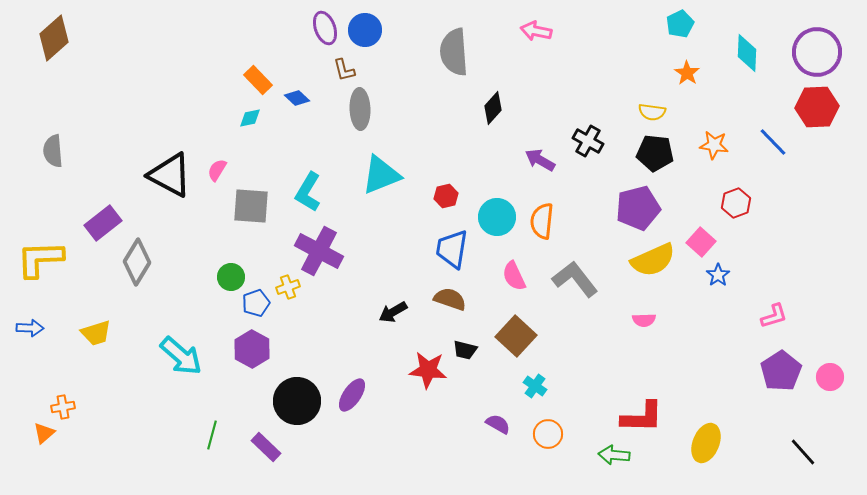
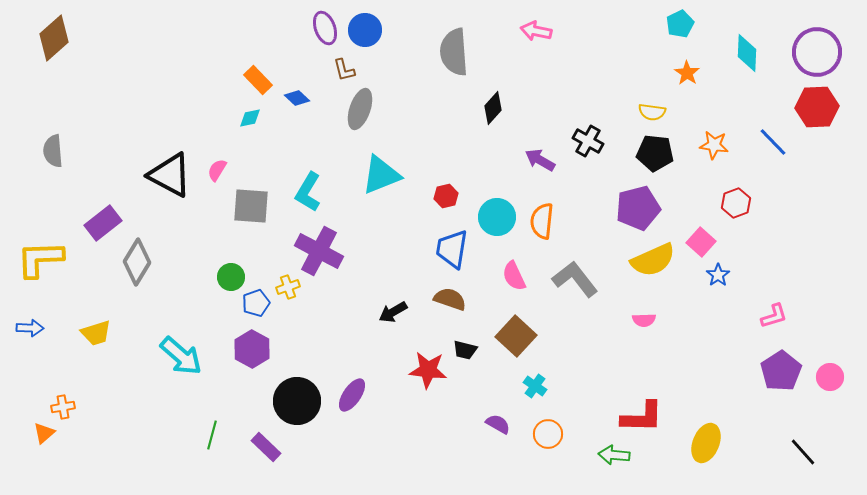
gray ellipse at (360, 109): rotated 21 degrees clockwise
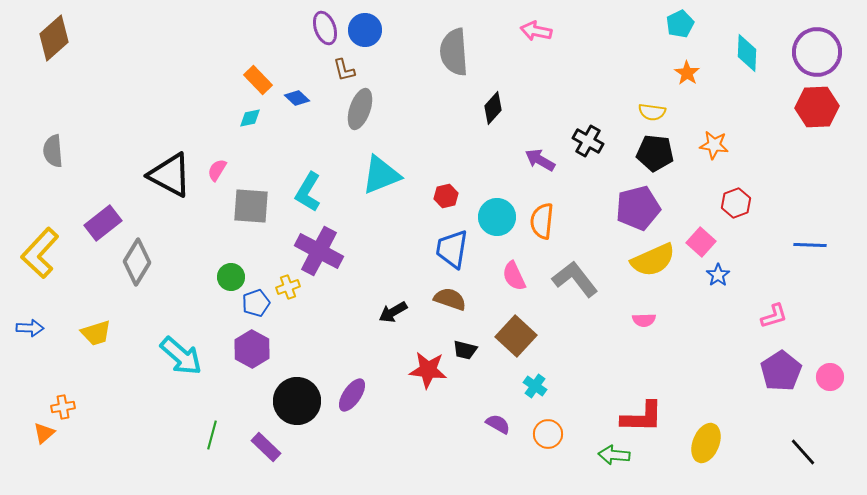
blue line at (773, 142): moved 37 px right, 103 px down; rotated 44 degrees counterclockwise
yellow L-shape at (40, 259): moved 6 px up; rotated 45 degrees counterclockwise
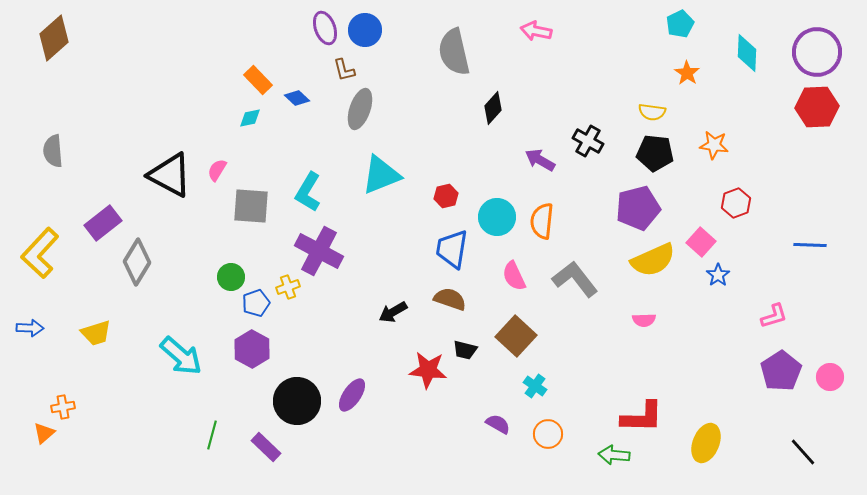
gray semicircle at (454, 52): rotated 9 degrees counterclockwise
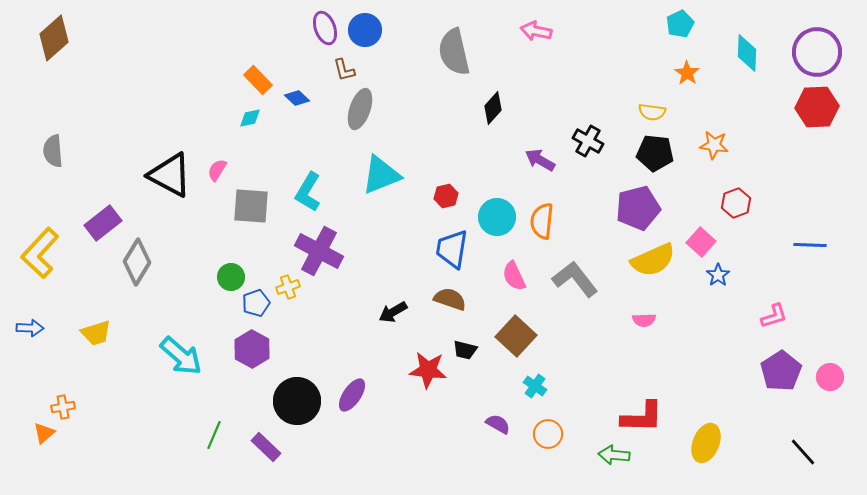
green line at (212, 435): moved 2 px right; rotated 8 degrees clockwise
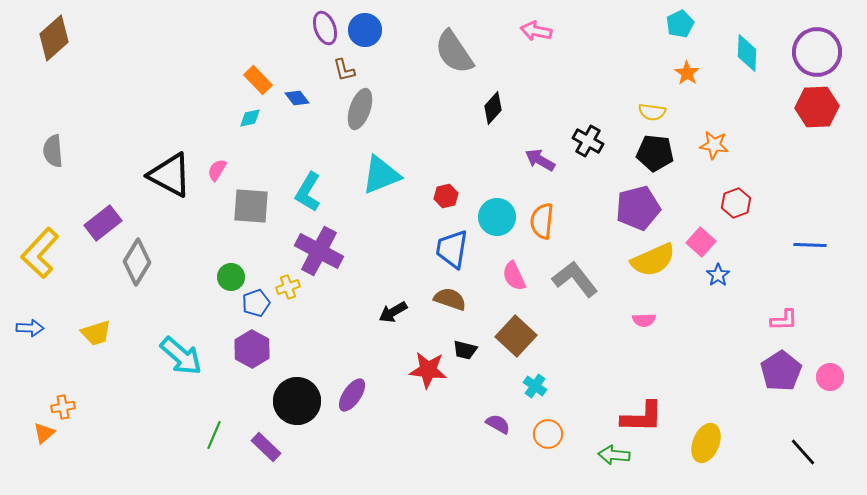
gray semicircle at (454, 52): rotated 21 degrees counterclockwise
blue diamond at (297, 98): rotated 10 degrees clockwise
pink L-shape at (774, 316): moved 10 px right, 4 px down; rotated 16 degrees clockwise
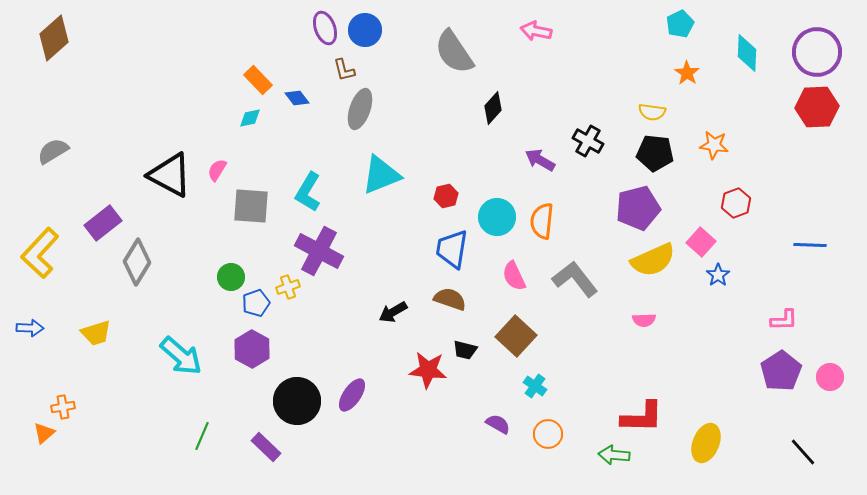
gray semicircle at (53, 151): rotated 64 degrees clockwise
green line at (214, 435): moved 12 px left, 1 px down
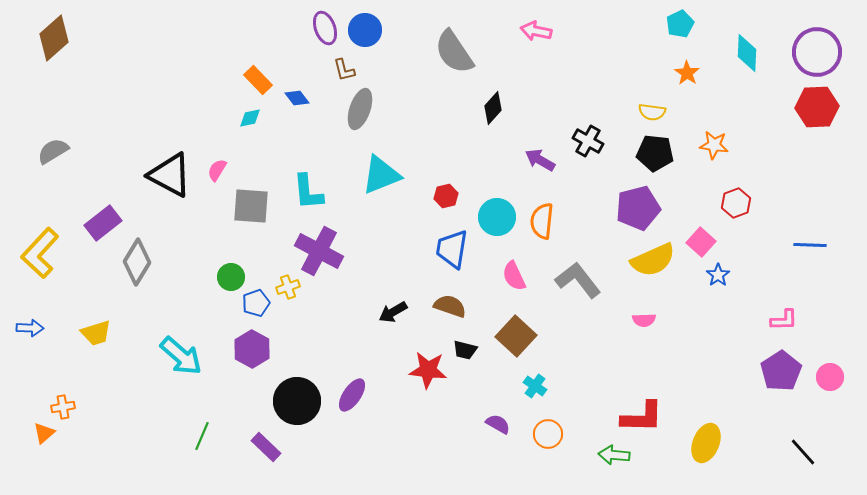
cyan L-shape at (308, 192): rotated 36 degrees counterclockwise
gray L-shape at (575, 279): moved 3 px right, 1 px down
brown semicircle at (450, 299): moved 7 px down
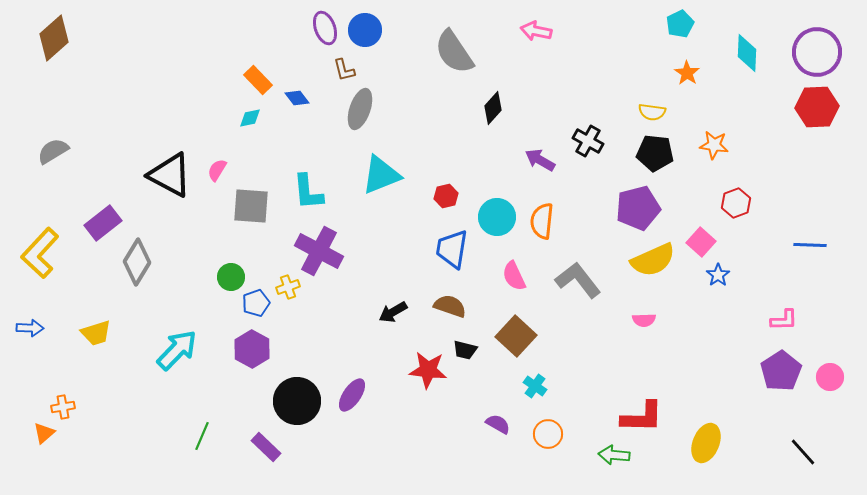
cyan arrow at (181, 356): moved 4 px left, 6 px up; rotated 87 degrees counterclockwise
